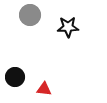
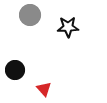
black circle: moved 7 px up
red triangle: rotated 42 degrees clockwise
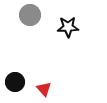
black circle: moved 12 px down
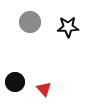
gray circle: moved 7 px down
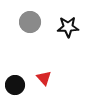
black circle: moved 3 px down
red triangle: moved 11 px up
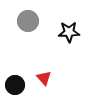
gray circle: moved 2 px left, 1 px up
black star: moved 1 px right, 5 px down
